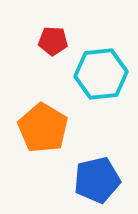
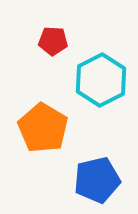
cyan hexagon: moved 6 px down; rotated 21 degrees counterclockwise
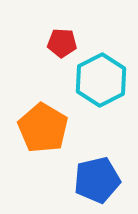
red pentagon: moved 9 px right, 2 px down
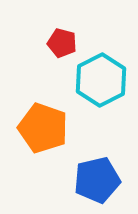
red pentagon: rotated 12 degrees clockwise
orange pentagon: rotated 12 degrees counterclockwise
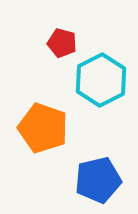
blue pentagon: moved 1 px right
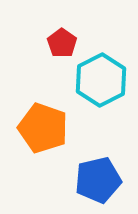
red pentagon: rotated 20 degrees clockwise
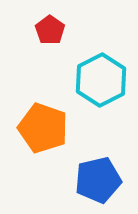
red pentagon: moved 12 px left, 13 px up
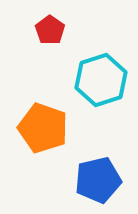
cyan hexagon: rotated 9 degrees clockwise
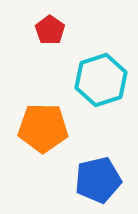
orange pentagon: rotated 18 degrees counterclockwise
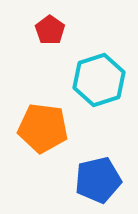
cyan hexagon: moved 2 px left
orange pentagon: rotated 6 degrees clockwise
